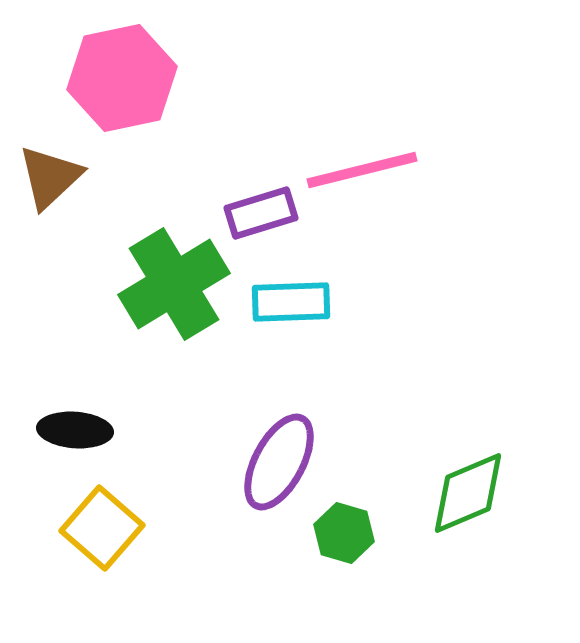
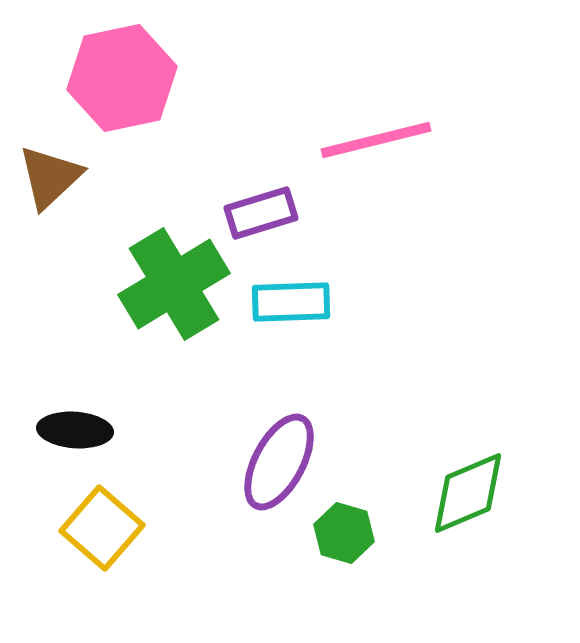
pink line: moved 14 px right, 30 px up
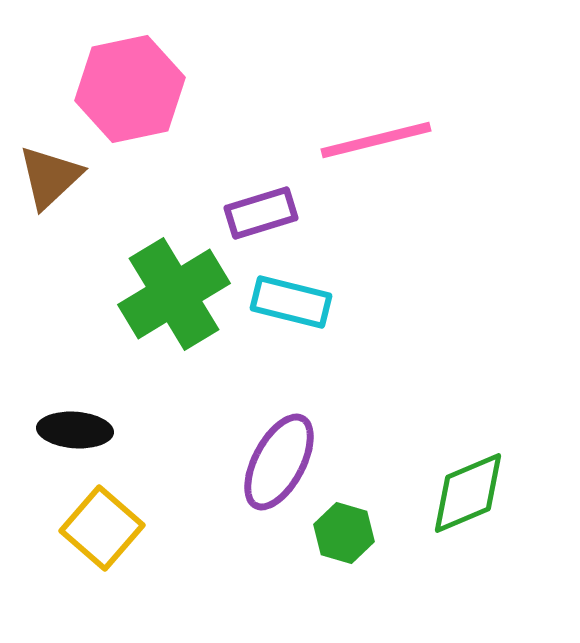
pink hexagon: moved 8 px right, 11 px down
green cross: moved 10 px down
cyan rectangle: rotated 16 degrees clockwise
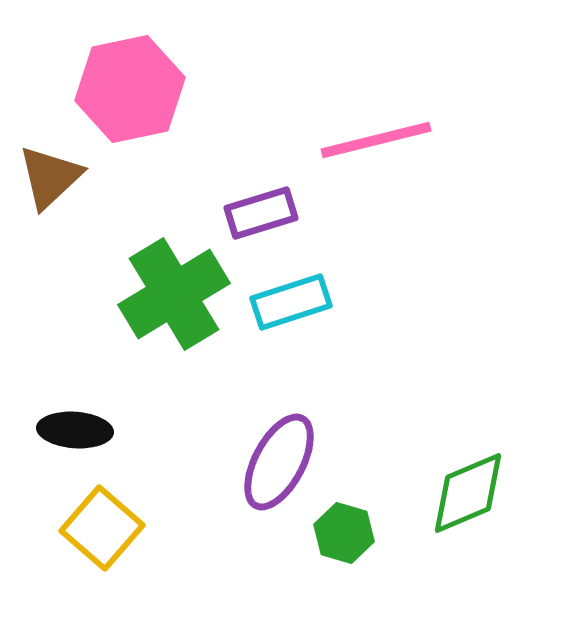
cyan rectangle: rotated 32 degrees counterclockwise
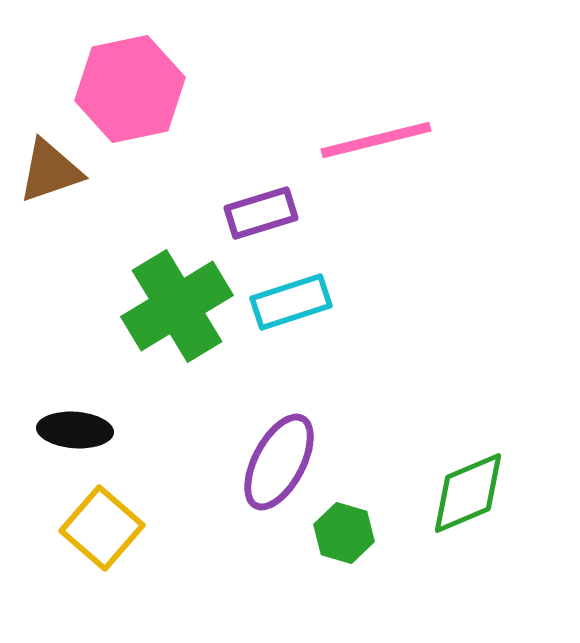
brown triangle: moved 6 px up; rotated 24 degrees clockwise
green cross: moved 3 px right, 12 px down
